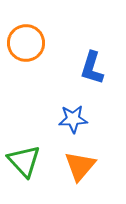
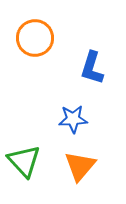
orange circle: moved 9 px right, 5 px up
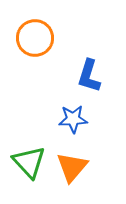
blue L-shape: moved 3 px left, 8 px down
green triangle: moved 5 px right, 1 px down
orange triangle: moved 8 px left, 1 px down
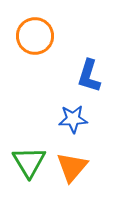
orange circle: moved 2 px up
green triangle: rotated 12 degrees clockwise
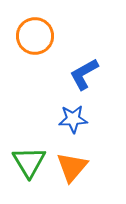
blue L-shape: moved 5 px left, 2 px up; rotated 44 degrees clockwise
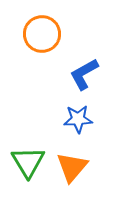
orange circle: moved 7 px right, 2 px up
blue star: moved 5 px right
green triangle: moved 1 px left
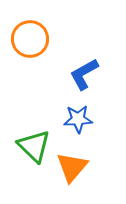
orange circle: moved 12 px left, 5 px down
green triangle: moved 6 px right, 16 px up; rotated 15 degrees counterclockwise
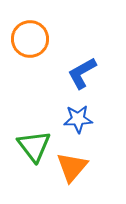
blue L-shape: moved 2 px left, 1 px up
green triangle: rotated 9 degrees clockwise
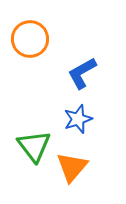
blue star: rotated 16 degrees counterclockwise
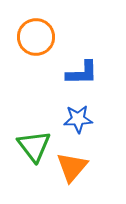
orange circle: moved 6 px right, 2 px up
blue L-shape: rotated 152 degrees counterclockwise
blue star: rotated 16 degrees clockwise
